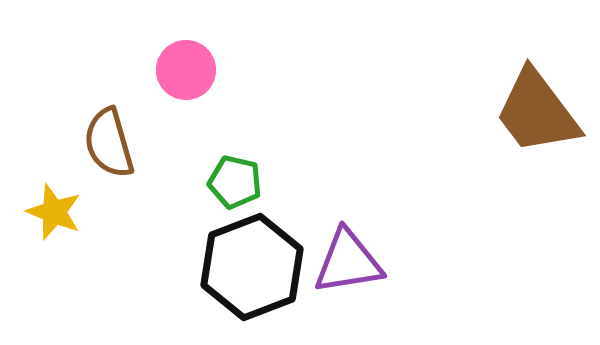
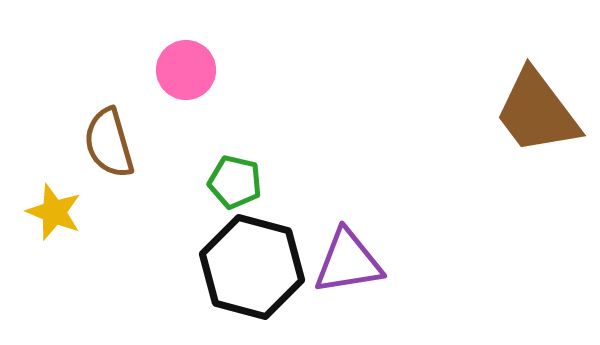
black hexagon: rotated 24 degrees counterclockwise
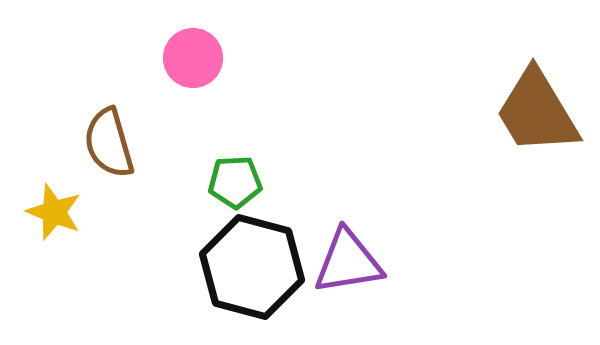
pink circle: moved 7 px right, 12 px up
brown trapezoid: rotated 6 degrees clockwise
green pentagon: rotated 16 degrees counterclockwise
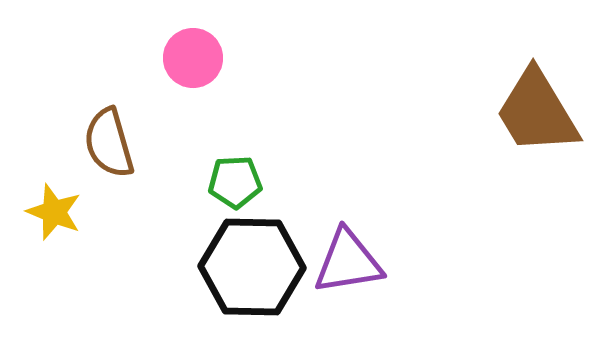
black hexagon: rotated 14 degrees counterclockwise
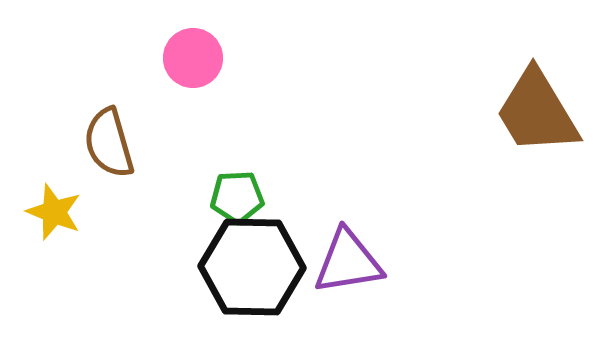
green pentagon: moved 2 px right, 15 px down
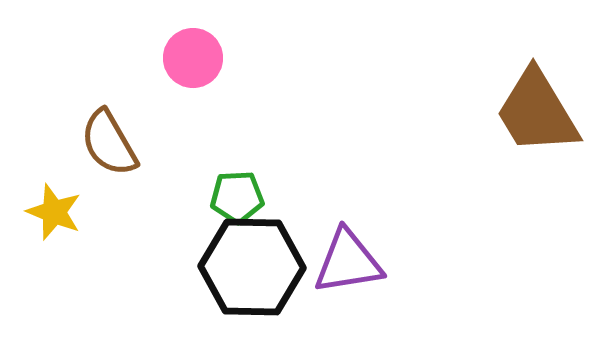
brown semicircle: rotated 14 degrees counterclockwise
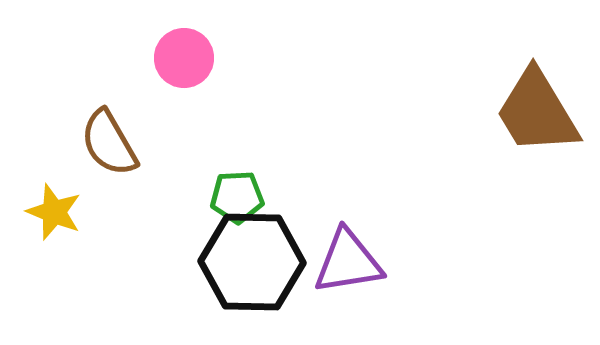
pink circle: moved 9 px left
black hexagon: moved 5 px up
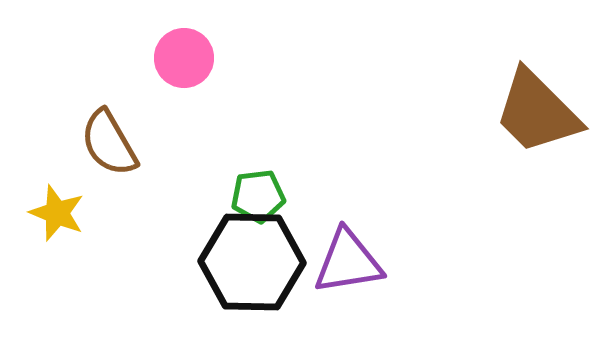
brown trapezoid: rotated 14 degrees counterclockwise
green pentagon: moved 21 px right, 1 px up; rotated 4 degrees counterclockwise
yellow star: moved 3 px right, 1 px down
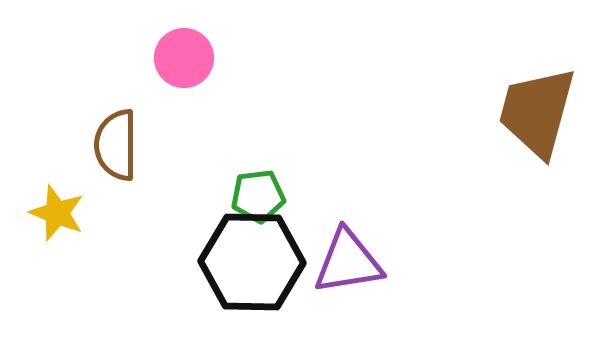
brown trapezoid: rotated 60 degrees clockwise
brown semicircle: moved 7 px right, 2 px down; rotated 30 degrees clockwise
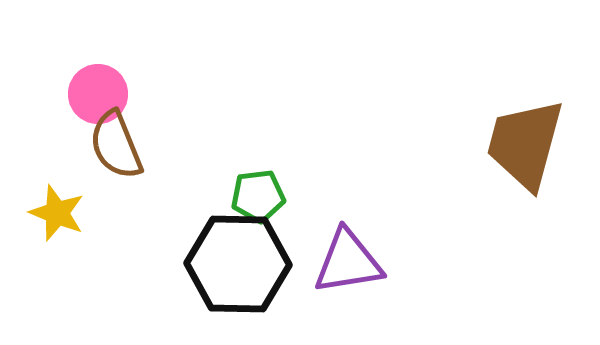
pink circle: moved 86 px left, 36 px down
brown trapezoid: moved 12 px left, 32 px down
brown semicircle: rotated 22 degrees counterclockwise
black hexagon: moved 14 px left, 2 px down
